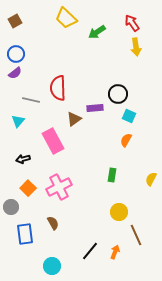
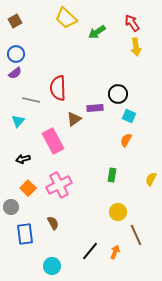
pink cross: moved 2 px up
yellow circle: moved 1 px left
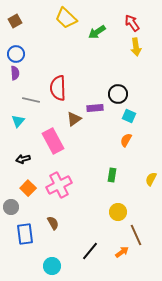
purple semicircle: rotated 56 degrees counterclockwise
orange arrow: moved 7 px right; rotated 32 degrees clockwise
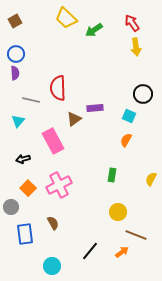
green arrow: moved 3 px left, 2 px up
black circle: moved 25 px right
brown line: rotated 45 degrees counterclockwise
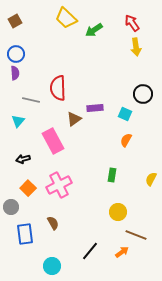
cyan square: moved 4 px left, 2 px up
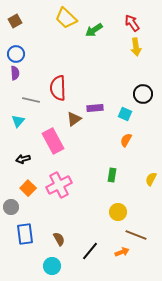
brown semicircle: moved 6 px right, 16 px down
orange arrow: rotated 16 degrees clockwise
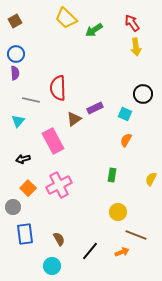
purple rectangle: rotated 21 degrees counterclockwise
gray circle: moved 2 px right
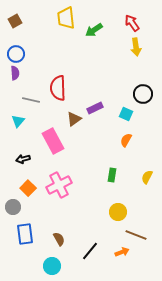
yellow trapezoid: rotated 40 degrees clockwise
cyan square: moved 1 px right
yellow semicircle: moved 4 px left, 2 px up
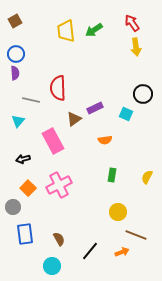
yellow trapezoid: moved 13 px down
orange semicircle: moved 21 px left; rotated 128 degrees counterclockwise
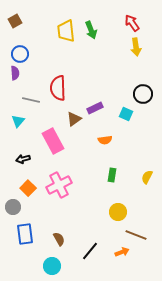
green arrow: moved 3 px left; rotated 78 degrees counterclockwise
blue circle: moved 4 px right
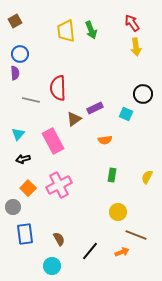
cyan triangle: moved 13 px down
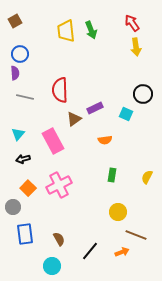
red semicircle: moved 2 px right, 2 px down
gray line: moved 6 px left, 3 px up
